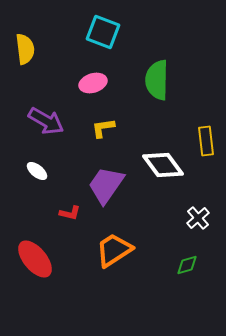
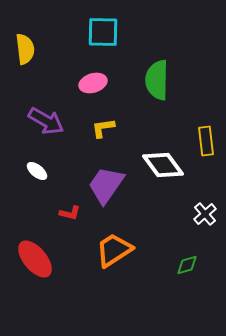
cyan square: rotated 20 degrees counterclockwise
white cross: moved 7 px right, 4 px up
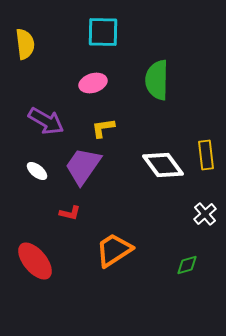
yellow semicircle: moved 5 px up
yellow rectangle: moved 14 px down
purple trapezoid: moved 23 px left, 19 px up
red ellipse: moved 2 px down
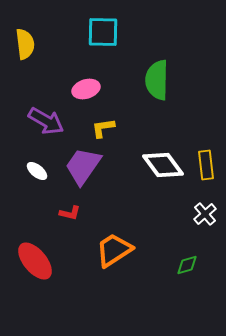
pink ellipse: moved 7 px left, 6 px down
yellow rectangle: moved 10 px down
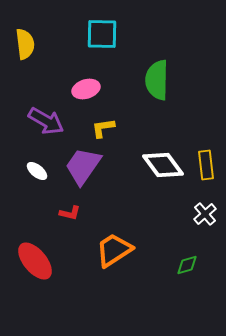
cyan square: moved 1 px left, 2 px down
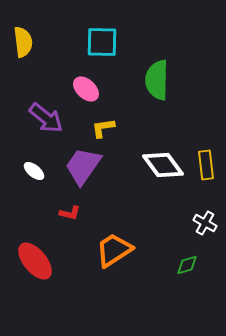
cyan square: moved 8 px down
yellow semicircle: moved 2 px left, 2 px up
pink ellipse: rotated 60 degrees clockwise
purple arrow: moved 3 px up; rotated 9 degrees clockwise
white ellipse: moved 3 px left
white cross: moved 9 px down; rotated 20 degrees counterclockwise
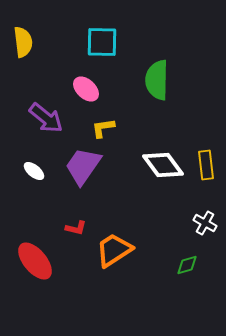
red L-shape: moved 6 px right, 15 px down
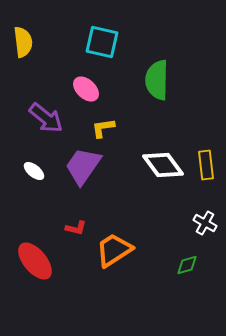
cyan square: rotated 12 degrees clockwise
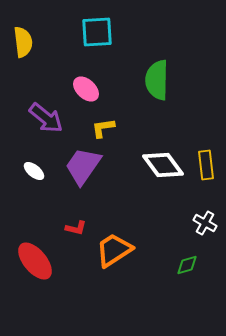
cyan square: moved 5 px left, 10 px up; rotated 16 degrees counterclockwise
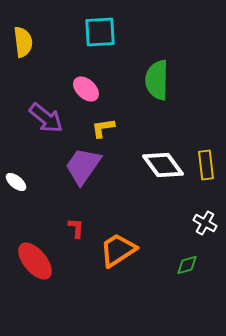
cyan square: moved 3 px right
white ellipse: moved 18 px left, 11 px down
red L-shape: rotated 100 degrees counterclockwise
orange trapezoid: moved 4 px right
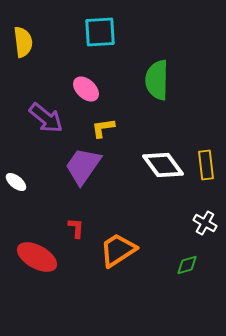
red ellipse: moved 2 px right, 4 px up; rotated 21 degrees counterclockwise
